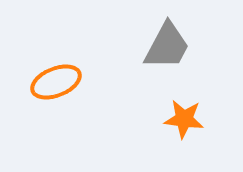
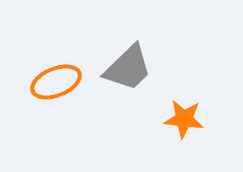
gray trapezoid: moved 39 px left, 22 px down; rotated 18 degrees clockwise
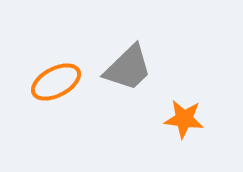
orange ellipse: rotated 6 degrees counterclockwise
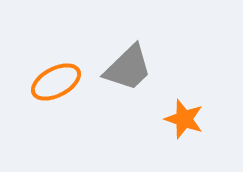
orange star: rotated 12 degrees clockwise
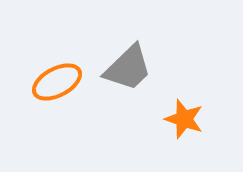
orange ellipse: moved 1 px right
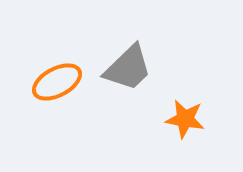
orange star: moved 1 px right; rotated 9 degrees counterclockwise
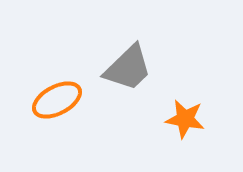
orange ellipse: moved 18 px down
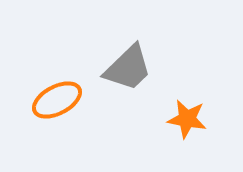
orange star: moved 2 px right
